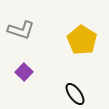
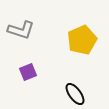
yellow pentagon: rotated 16 degrees clockwise
purple square: moved 4 px right; rotated 24 degrees clockwise
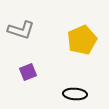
black ellipse: rotated 50 degrees counterclockwise
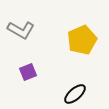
gray L-shape: rotated 12 degrees clockwise
black ellipse: rotated 45 degrees counterclockwise
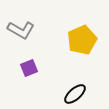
purple square: moved 1 px right, 4 px up
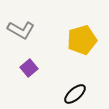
yellow pentagon: rotated 8 degrees clockwise
purple square: rotated 18 degrees counterclockwise
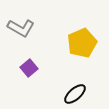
gray L-shape: moved 2 px up
yellow pentagon: moved 3 px down; rotated 8 degrees counterclockwise
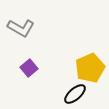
yellow pentagon: moved 8 px right, 25 px down
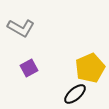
purple square: rotated 12 degrees clockwise
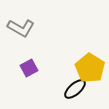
yellow pentagon: rotated 16 degrees counterclockwise
black ellipse: moved 5 px up
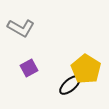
yellow pentagon: moved 4 px left, 1 px down
black ellipse: moved 5 px left, 4 px up
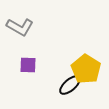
gray L-shape: moved 1 px left, 1 px up
purple square: moved 1 px left, 3 px up; rotated 30 degrees clockwise
